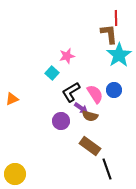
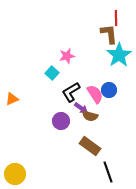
blue circle: moved 5 px left
black line: moved 1 px right, 3 px down
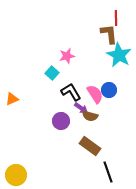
cyan star: rotated 10 degrees counterclockwise
black L-shape: rotated 90 degrees clockwise
yellow circle: moved 1 px right, 1 px down
